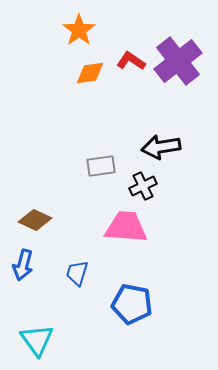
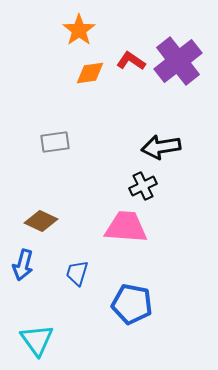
gray rectangle: moved 46 px left, 24 px up
brown diamond: moved 6 px right, 1 px down
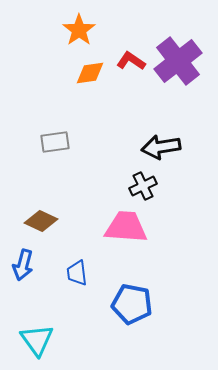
blue trapezoid: rotated 24 degrees counterclockwise
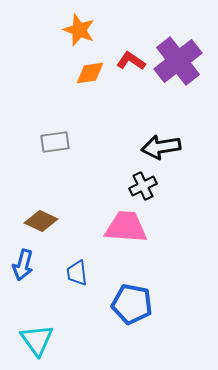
orange star: rotated 16 degrees counterclockwise
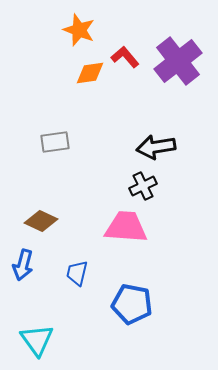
red L-shape: moved 6 px left, 4 px up; rotated 16 degrees clockwise
black arrow: moved 5 px left
blue trapezoid: rotated 20 degrees clockwise
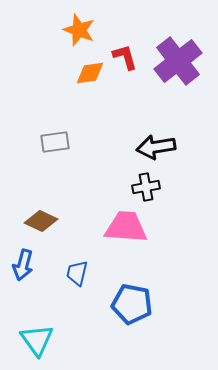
red L-shape: rotated 24 degrees clockwise
black cross: moved 3 px right, 1 px down; rotated 16 degrees clockwise
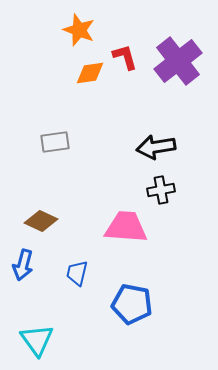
black cross: moved 15 px right, 3 px down
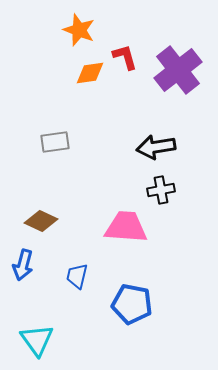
purple cross: moved 9 px down
blue trapezoid: moved 3 px down
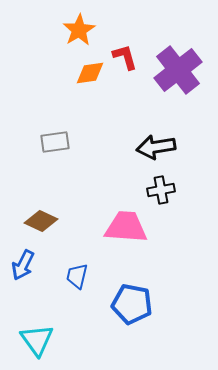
orange star: rotated 20 degrees clockwise
blue arrow: rotated 12 degrees clockwise
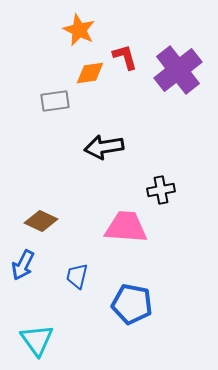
orange star: rotated 16 degrees counterclockwise
gray rectangle: moved 41 px up
black arrow: moved 52 px left
